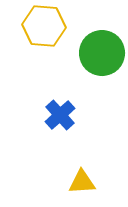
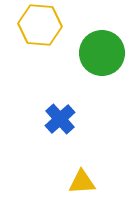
yellow hexagon: moved 4 px left, 1 px up
blue cross: moved 4 px down
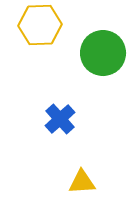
yellow hexagon: rotated 6 degrees counterclockwise
green circle: moved 1 px right
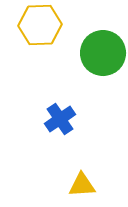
blue cross: rotated 8 degrees clockwise
yellow triangle: moved 3 px down
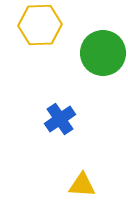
yellow triangle: rotated 8 degrees clockwise
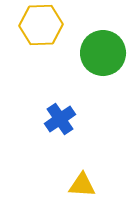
yellow hexagon: moved 1 px right
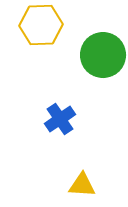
green circle: moved 2 px down
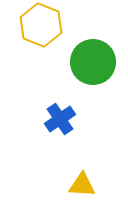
yellow hexagon: rotated 24 degrees clockwise
green circle: moved 10 px left, 7 px down
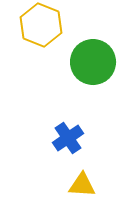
blue cross: moved 8 px right, 19 px down
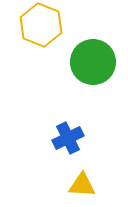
blue cross: rotated 8 degrees clockwise
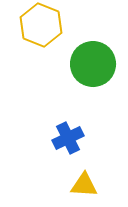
green circle: moved 2 px down
yellow triangle: moved 2 px right
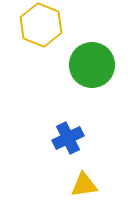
green circle: moved 1 px left, 1 px down
yellow triangle: rotated 12 degrees counterclockwise
